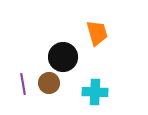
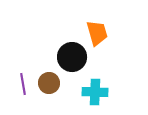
black circle: moved 9 px right
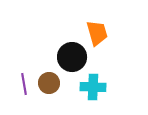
purple line: moved 1 px right
cyan cross: moved 2 px left, 5 px up
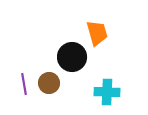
cyan cross: moved 14 px right, 5 px down
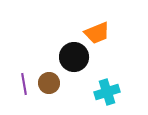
orange trapezoid: rotated 84 degrees clockwise
black circle: moved 2 px right
cyan cross: rotated 20 degrees counterclockwise
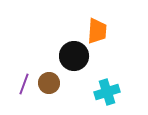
orange trapezoid: moved 2 px up; rotated 64 degrees counterclockwise
black circle: moved 1 px up
purple line: rotated 30 degrees clockwise
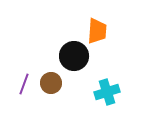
brown circle: moved 2 px right
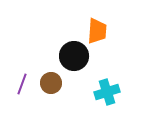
purple line: moved 2 px left
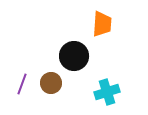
orange trapezoid: moved 5 px right, 7 px up
